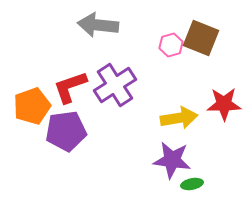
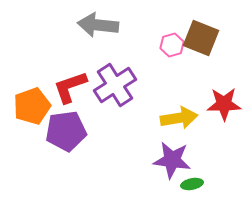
pink hexagon: moved 1 px right
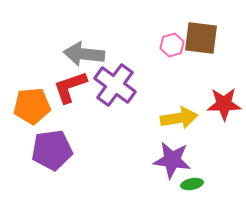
gray arrow: moved 14 px left, 29 px down
brown square: rotated 15 degrees counterclockwise
purple cross: rotated 21 degrees counterclockwise
orange pentagon: rotated 15 degrees clockwise
purple pentagon: moved 14 px left, 19 px down
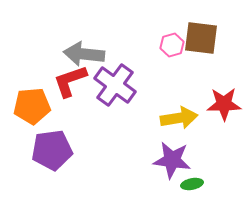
red L-shape: moved 6 px up
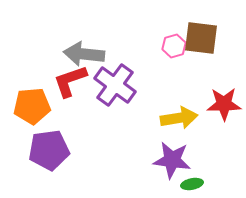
pink hexagon: moved 2 px right, 1 px down
purple pentagon: moved 3 px left
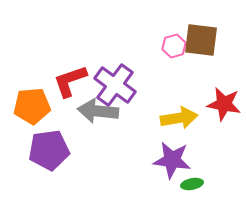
brown square: moved 2 px down
gray arrow: moved 14 px right, 57 px down
red star: rotated 12 degrees clockwise
